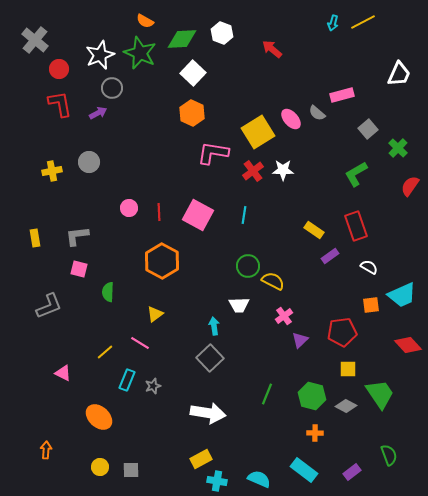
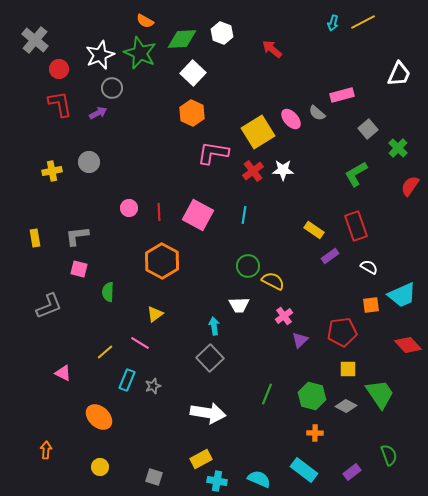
gray square at (131, 470): moved 23 px right, 7 px down; rotated 18 degrees clockwise
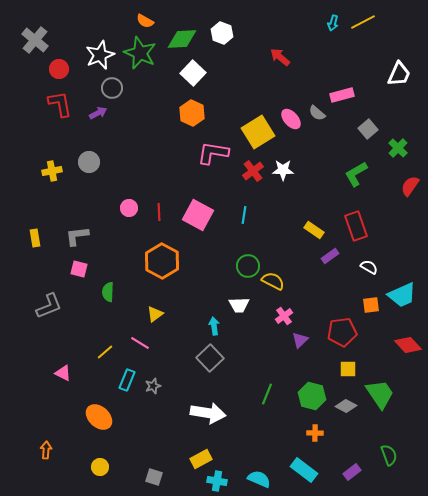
red arrow at (272, 49): moved 8 px right, 8 px down
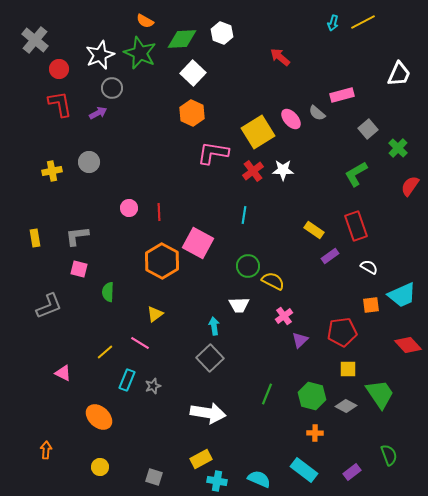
pink square at (198, 215): moved 28 px down
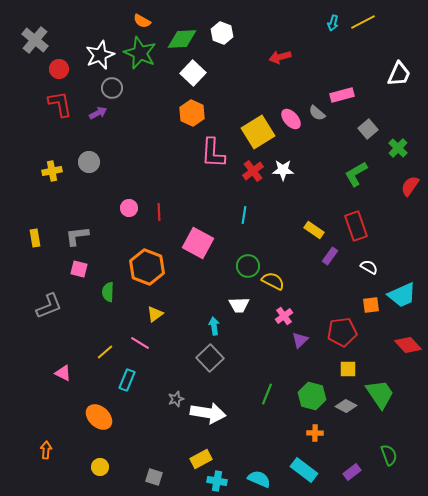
orange semicircle at (145, 21): moved 3 px left
red arrow at (280, 57): rotated 55 degrees counterclockwise
pink L-shape at (213, 153): rotated 96 degrees counterclockwise
purple rectangle at (330, 256): rotated 18 degrees counterclockwise
orange hexagon at (162, 261): moved 15 px left, 6 px down; rotated 8 degrees counterclockwise
gray star at (153, 386): moved 23 px right, 13 px down
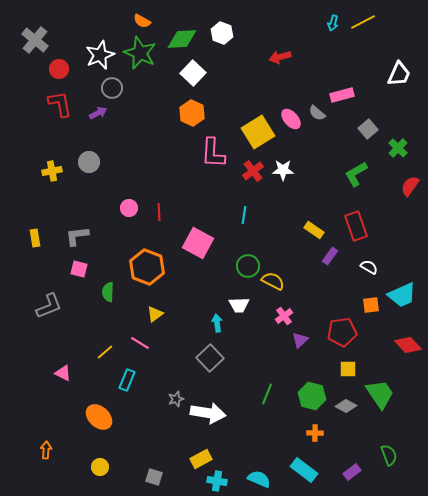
cyan arrow at (214, 326): moved 3 px right, 3 px up
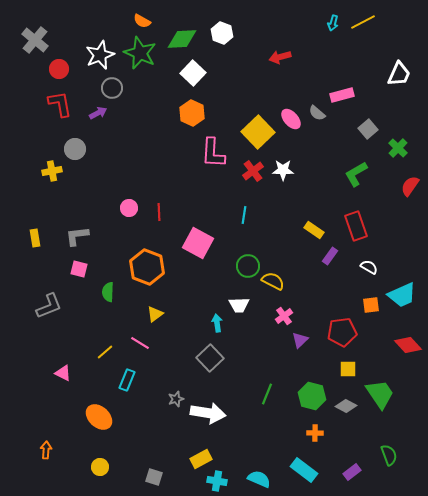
yellow square at (258, 132): rotated 12 degrees counterclockwise
gray circle at (89, 162): moved 14 px left, 13 px up
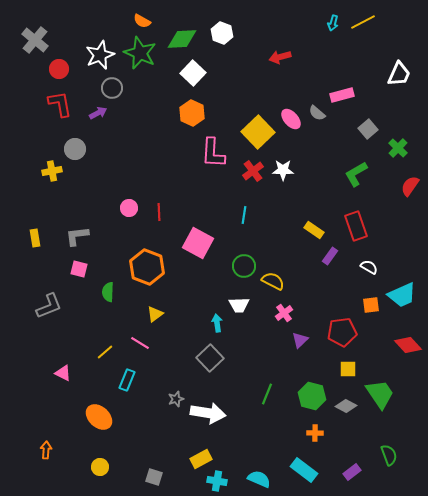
green circle at (248, 266): moved 4 px left
pink cross at (284, 316): moved 3 px up
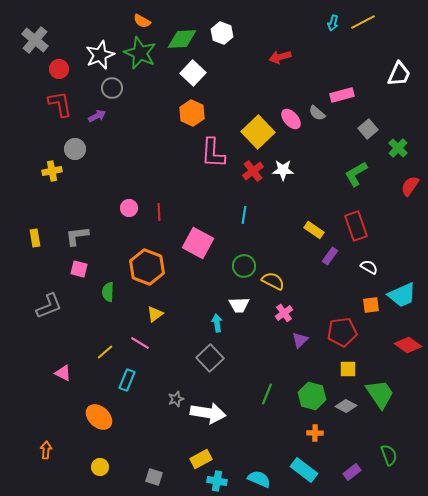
purple arrow at (98, 113): moved 1 px left, 3 px down
red diamond at (408, 345): rotated 12 degrees counterclockwise
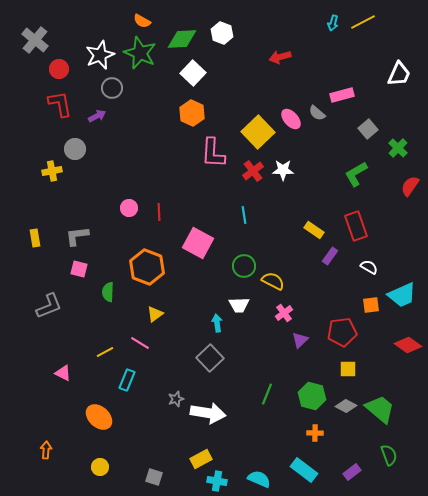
cyan line at (244, 215): rotated 18 degrees counterclockwise
yellow line at (105, 352): rotated 12 degrees clockwise
green trapezoid at (380, 394): moved 15 px down; rotated 16 degrees counterclockwise
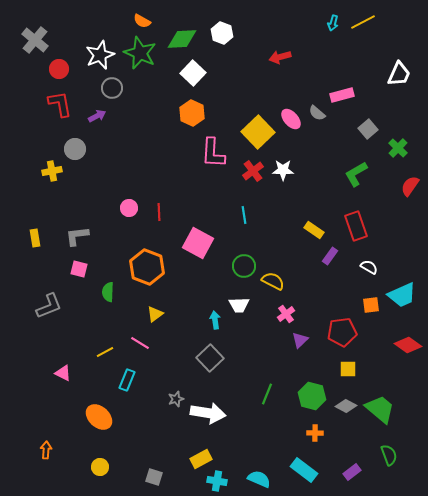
pink cross at (284, 313): moved 2 px right, 1 px down
cyan arrow at (217, 323): moved 2 px left, 3 px up
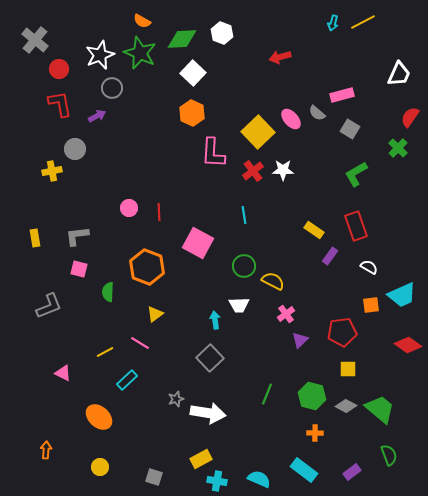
gray square at (368, 129): moved 18 px left; rotated 18 degrees counterclockwise
red semicircle at (410, 186): moved 69 px up
cyan rectangle at (127, 380): rotated 25 degrees clockwise
